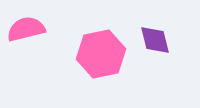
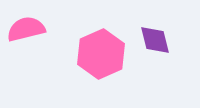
pink hexagon: rotated 12 degrees counterclockwise
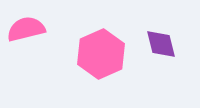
purple diamond: moved 6 px right, 4 px down
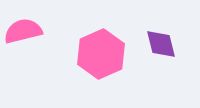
pink semicircle: moved 3 px left, 2 px down
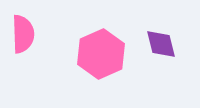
pink semicircle: moved 3 px down; rotated 102 degrees clockwise
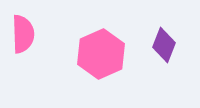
purple diamond: moved 3 px right, 1 px down; rotated 36 degrees clockwise
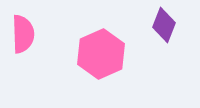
purple diamond: moved 20 px up
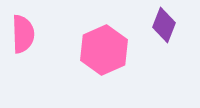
pink hexagon: moved 3 px right, 4 px up
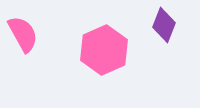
pink semicircle: rotated 27 degrees counterclockwise
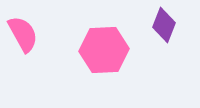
pink hexagon: rotated 21 degrees clockwise
